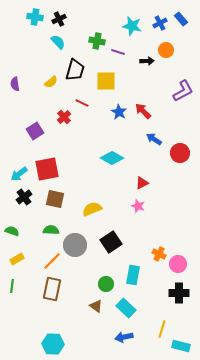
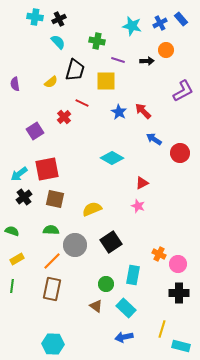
purple line at (118, 52): moved 8 px down
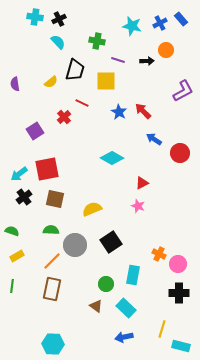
yellow rectangle at (17, 259): moved 3 px up
